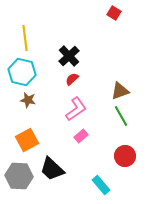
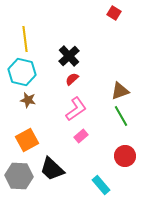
yellow line: moved 1 px down
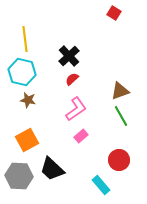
red circle: moved 6 px left, 4 px down
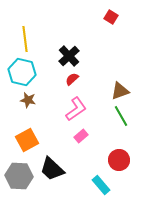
red square: moved 3 px left, 4 px down
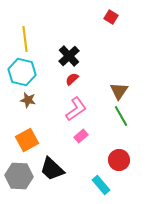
brown triangle: moved 1 px left; rotated 36 degrees counterclockwise
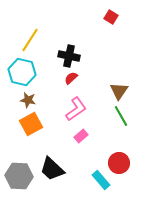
yellow line: moved 5 px right, 1 px down; rotated 40 degrees clockwise
black cross: rotated 35 degrees counterclockwise
red semicircle: moved 1 px left, 1 px up
orange square: moved 4 px right, 16 px up
red circle: moved 3 px down
cyan rectangle: moved 5 px up
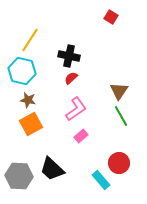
cyan hexagon: moved 1 px up
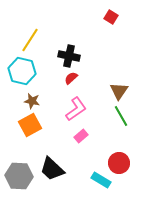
brown star: moved 4 px right, 1 px down
orange square: moved 1 px left, 1 px down
cyan rectangle: rotated 18 degrees counterclockwise
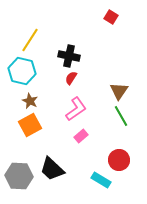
red semicircle: rotated 16 degrees counterclockwise
brown star: moved 2 px left; rotated 14 degrees clockwise
red circle: moved 3 px up
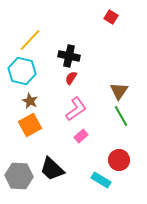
yellow line: rotated 10 degrees clockwise
